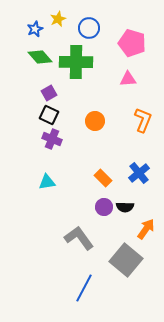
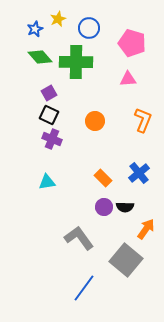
blue line: rotated 8 degrees clockwise
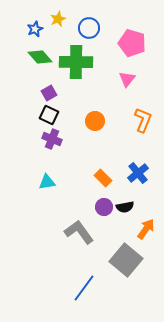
pink triangle: moved 1 px left; rotated 48 degrees counterclockwise
blue cross: moved 1 px left
black semicircle: rotated 12 degrees counterclockwise
gray L-shape: moved 6 px up
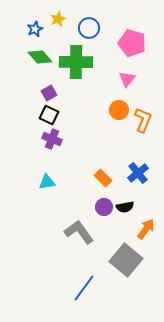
orange circle: moved 24 px right, 11 px up
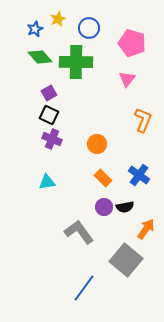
orange circle: moved 22 px left, 34 px down
blue cross: moved 1 px right, 2 px down; rotated 15 degrees counterclockwise
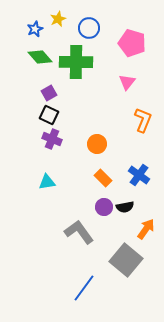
pink triangle: moved 3 px down
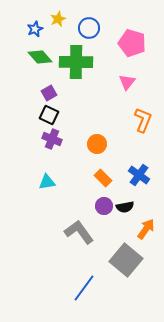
purple circle: moved 1 px up
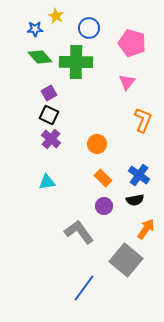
yellow star: moved 2 px left, 3 px up; rotated 21 degrees counterclockwise
blue star: rotated 21 degrees clockwise
purple cross: moved 1 px left; rotated 18 degrees clockwise
black semicircle: moved 10 px right, 7 px up
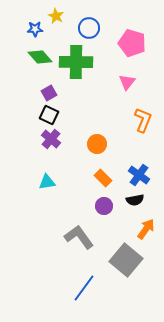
gray L-shape: moved 5 px down
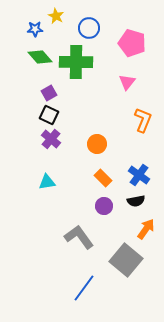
black semicircle: moved 1 px right, 1 px down
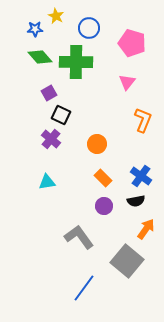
black square: moved 12 px right
blue cross: moved 2 px right, 1 px down
gray square: moved 1 px right, 1 px down
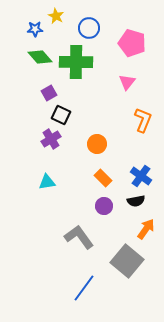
purple cross: rotated 18 degrees clockwise
